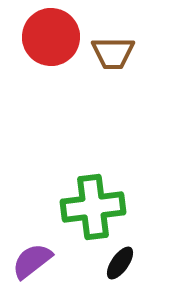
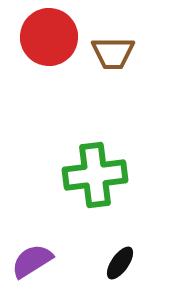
red circle: moved 2 px left
green cross: moved 2 px right, 32 px up
purple semicircle: rotated 6 degrees clockwise
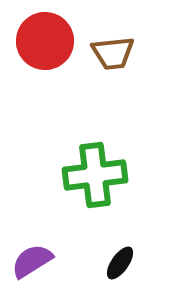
red circle: moved 4 px left, 4 px down
brown trapezoid: rotated 6 degrees counterclockwise
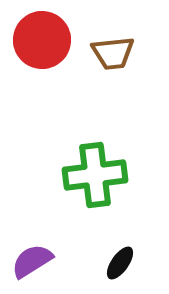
red circle: moved 3 px left, 1 px up
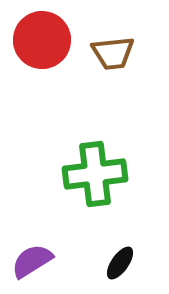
green cross: moved 1 px up
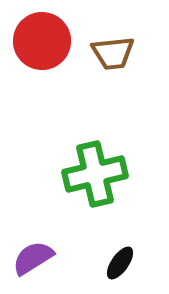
red circle: moved 1 px down
green cross: rotated 6 degrees counterclockwise
purple semicircle: moved 1 px right, 3 px up
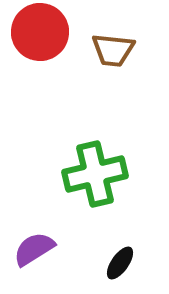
red circle: moved 2 px left, 9 px up
brown trapezoid: moved 3 px up; rotated 12 degrees clockwise
purple semicircle: moved 1 px right, 9 px up
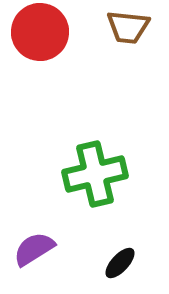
brown trapezoid: moved 15 px right, 23 px up
black ellipse: rotated 8 degrees clockwise
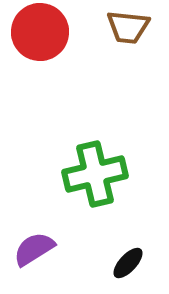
black ellipse: moved 8 px right
